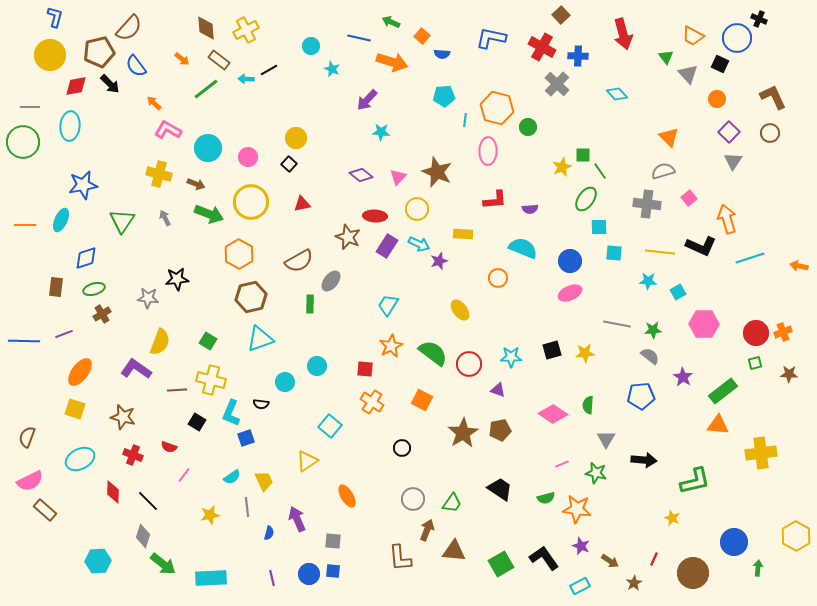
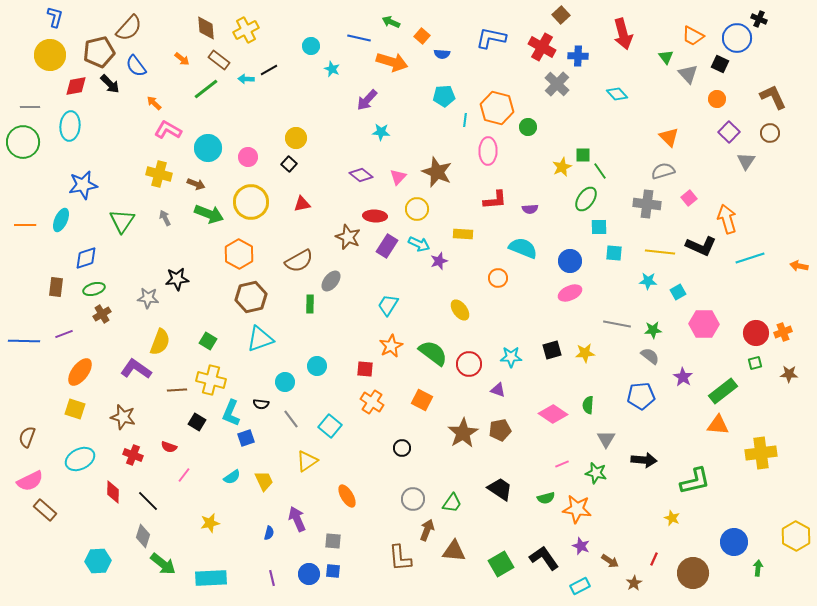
gray triangle at (733, 161): moved 13 px right
gray line at (247, 507): moved 44 px right, 88 px up; rotated 30 degrees counterclockwise
yellow star at (210, 515): moved 8 px down
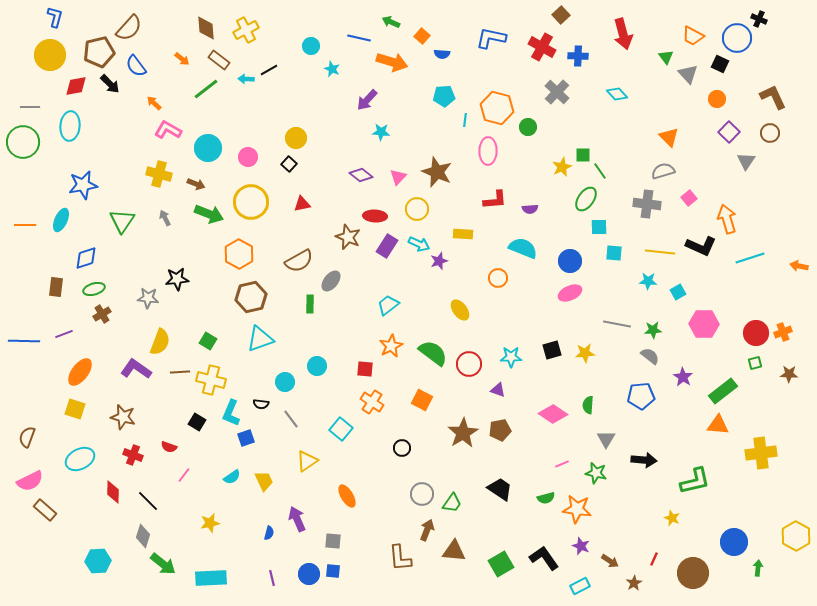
gray cross at (557, 84): moved 8 px down
cyan trapezoid at (388, 305): rotated 20 degrees clockwise
brown line at (177, 390): moved 3 px right, 18 px up
cyan square at (330, 426): moved 11 px right, 3 px down
gray circle at (413, 499): moved 9 px right, 5 px up
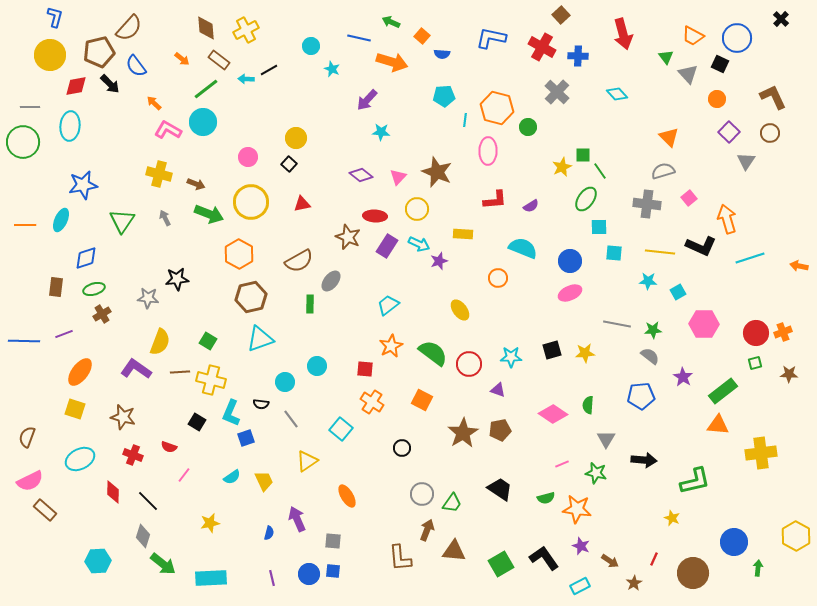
black cross at (759, 19): moved 22 px right; rotated 21 degrees clockwise
cyan circle at (208, 148): moved 5 px left, 26 px up
purple semicircle at (530, 209): moved 1 px right, 3 px up; rotated 28 degrees counterclockwise
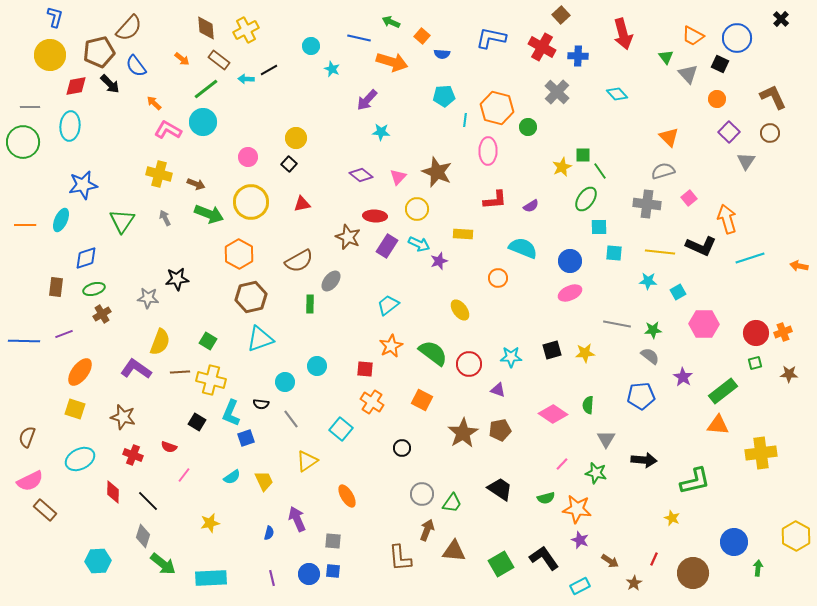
pink line at (562, 464): rotated 24 degrees counterclockwise
purple star at (581, 546): moved 1 px left, 6 px up
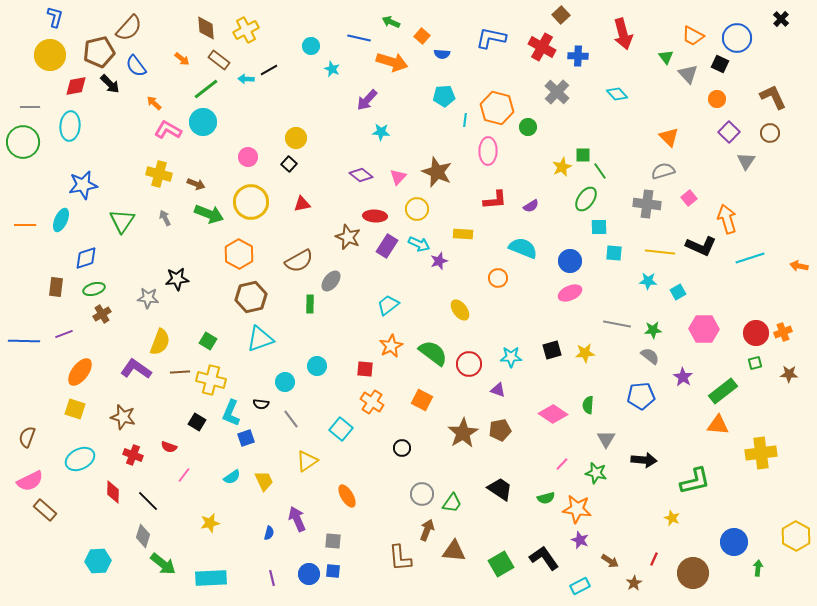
pink hexagon at (704, 324): moved 5 px down
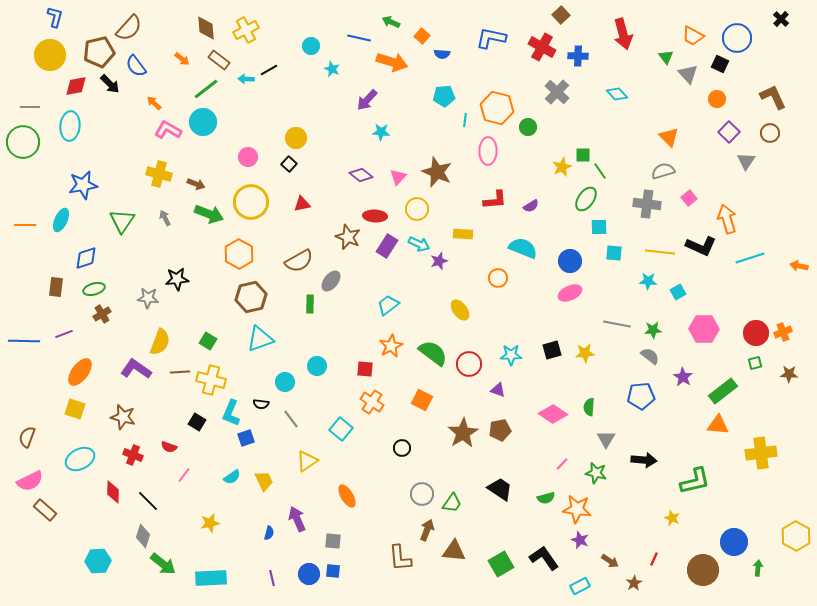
cyan star at (511, 357): moved 2 px up
green semicircle at (588, 405): moved 1 px right, 2 px down
brown circle at (693, 573): moved 10 px right, 3 px up
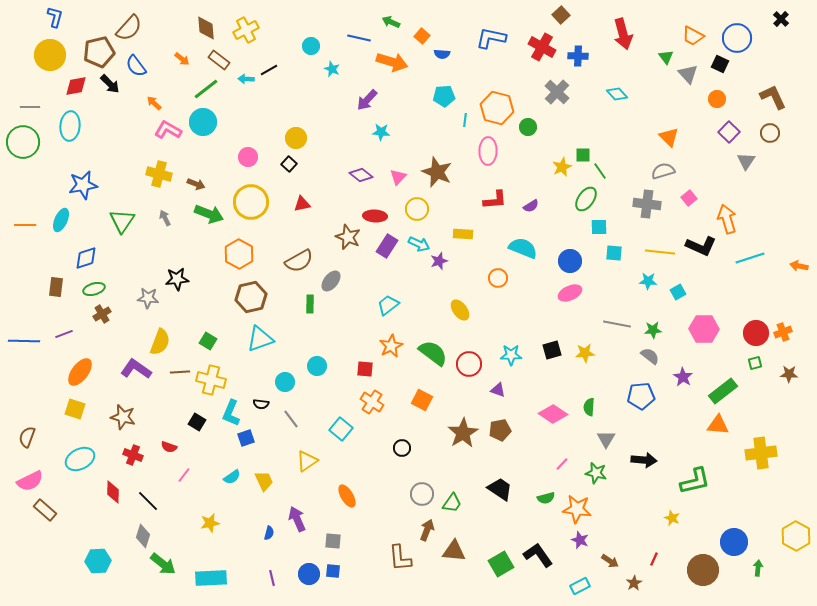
black L-shape at (544, 558): moved 6 px left, 3 px up
